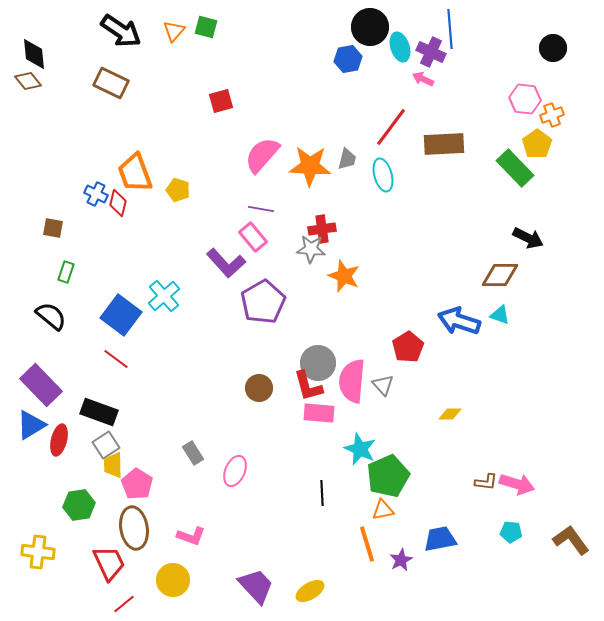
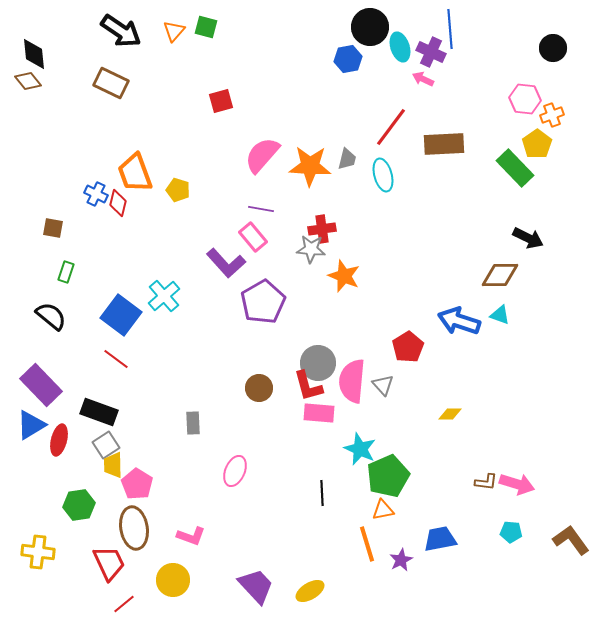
gray rectangle at (193, 453): moved 30 px up; rotated 30 degrees clockwise
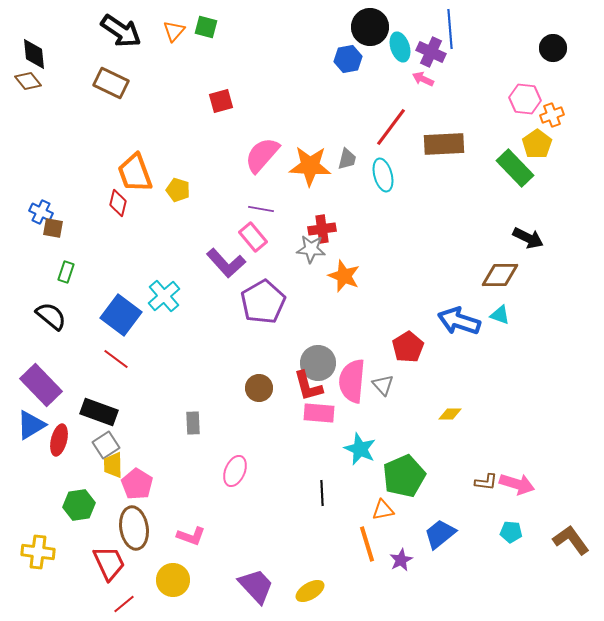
blue cross at (96, 194): moved 55 px left, 18 px down
green pentagon at (388, 476): moved 16 px right
blue trapezoid at (440, 539): moved 5 px up; rotated 28 degrees counterclockwise
